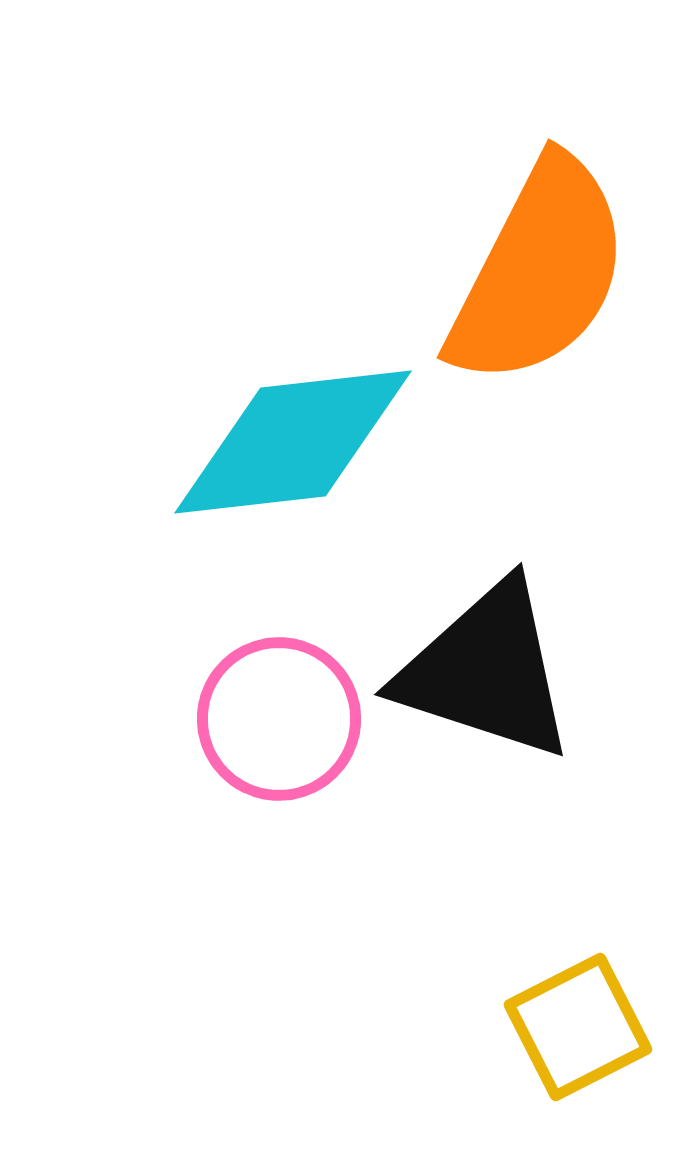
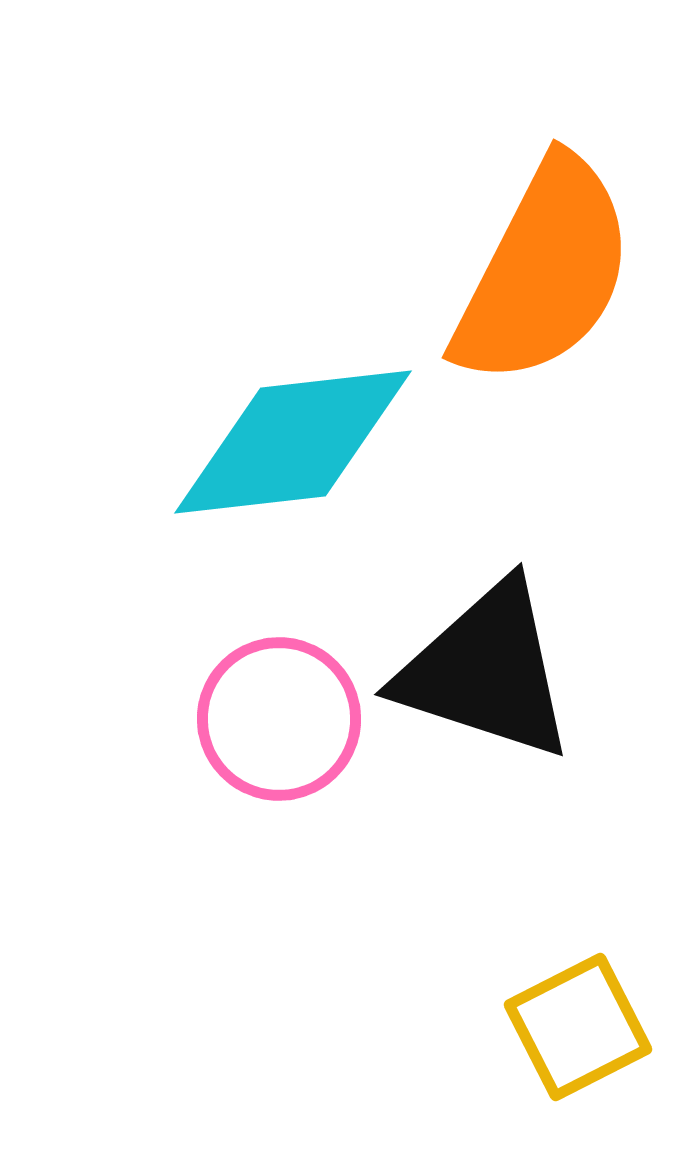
orange semicircle: moved 5 px right
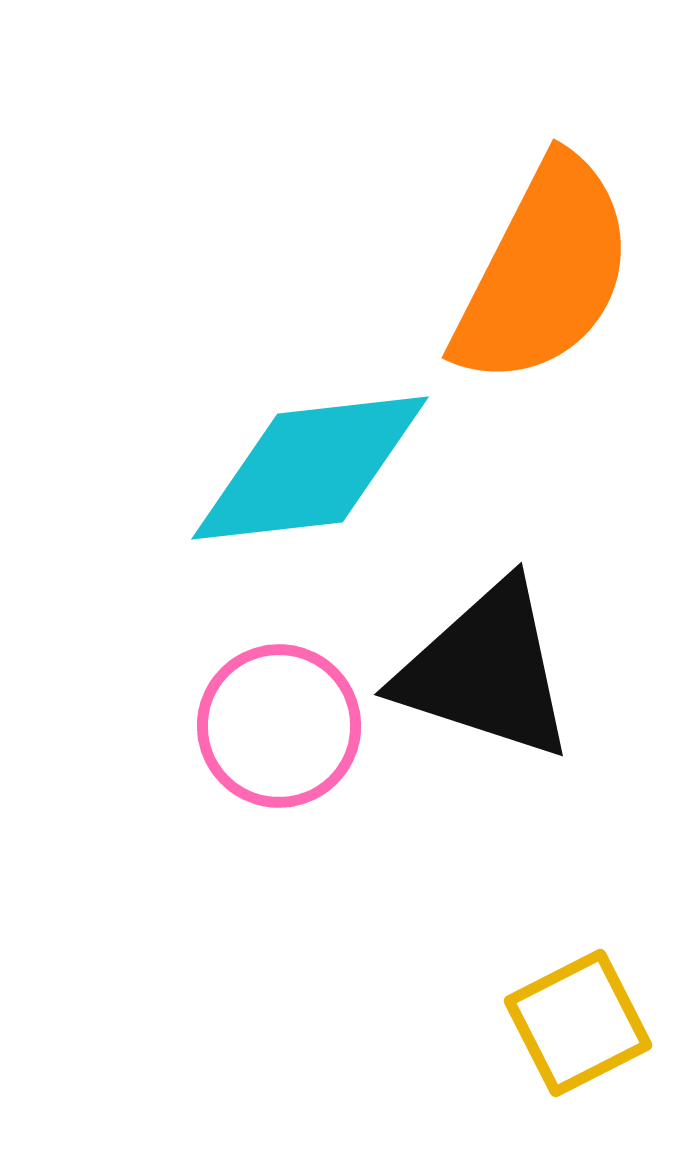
cyan diamond: moved 17 px right, 26 px down
pink circle: moved 7 px down
yellow square: moved 4 px up
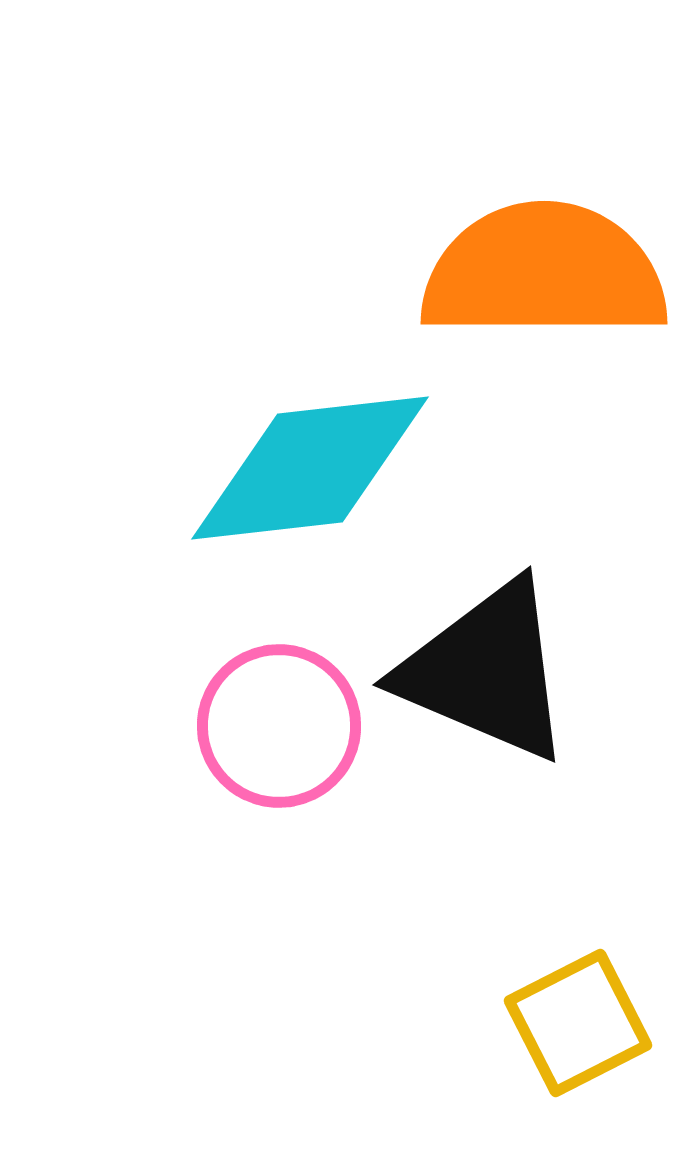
orange semicircle: rotated 117 degrees counterclockwise
black triangle: rotated 5 degrees clockwise
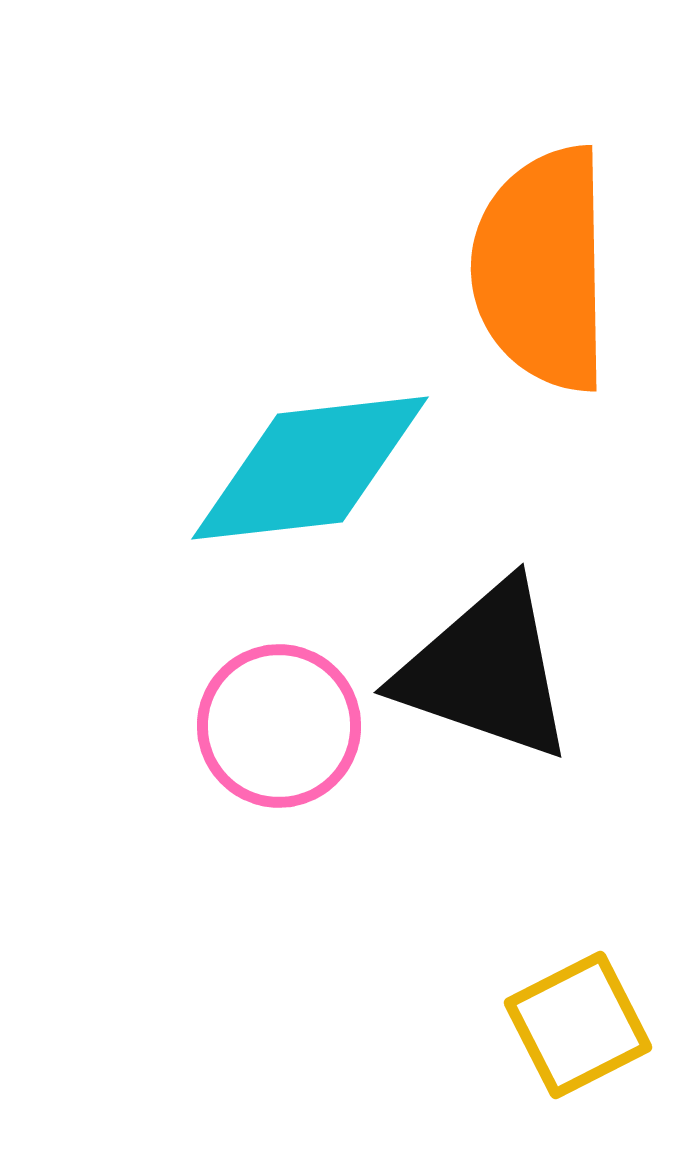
orange semicircle: moved 2 px left, 3 px up; rotated 91 degrees counterclockwise
black triangle: rotated 4 degrees counterclockwise
yellow square: moved 2 px down
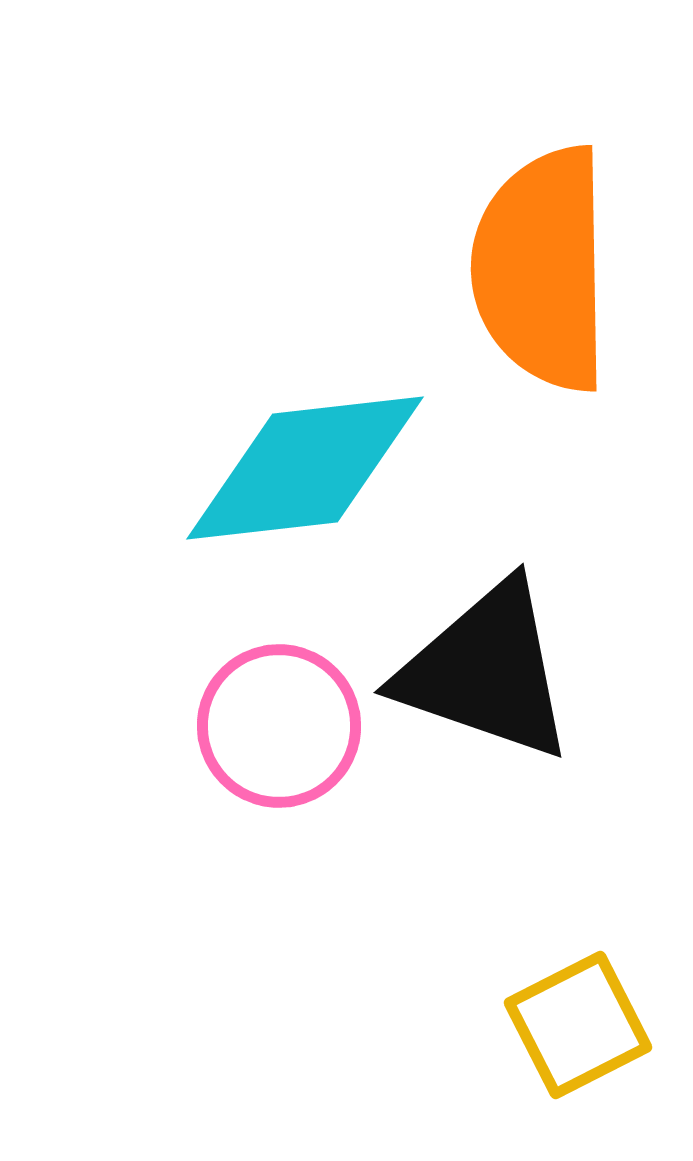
cyan diamond: moved 5 px left
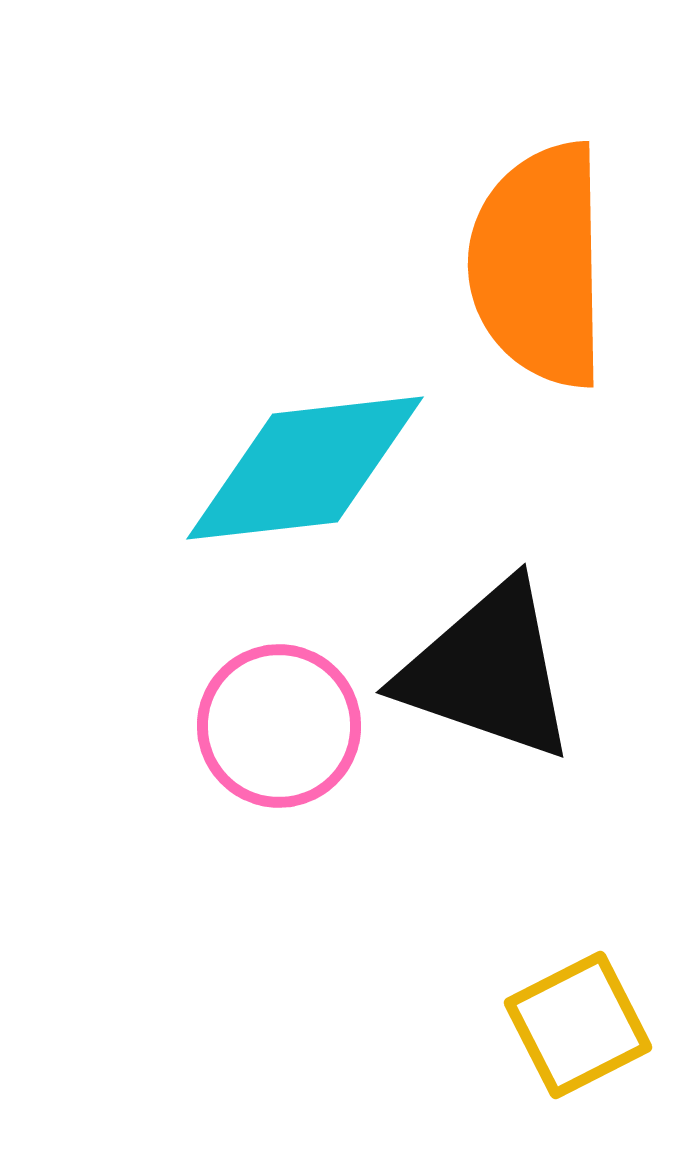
orange semicircle: moved 3 px left, 4 px up
black triangle: moved 2 px right
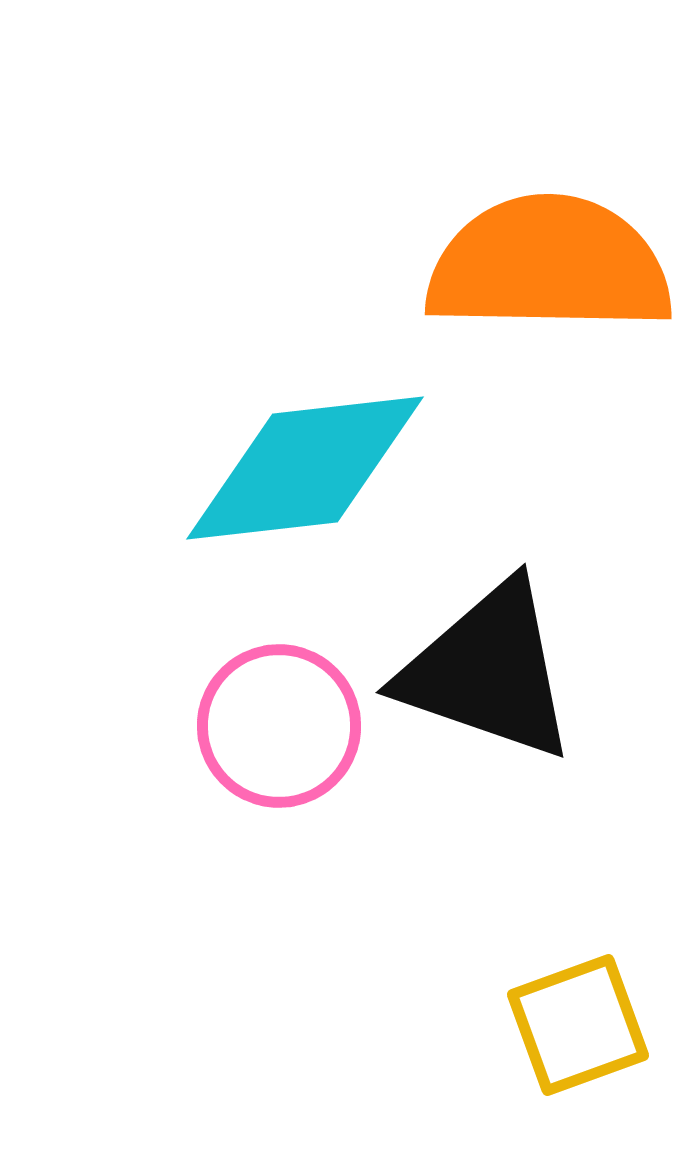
orange semicircle: moved 10 px right; rotated 92 degrees clockwise
yellow square: rotated 7 degrees clockwise
